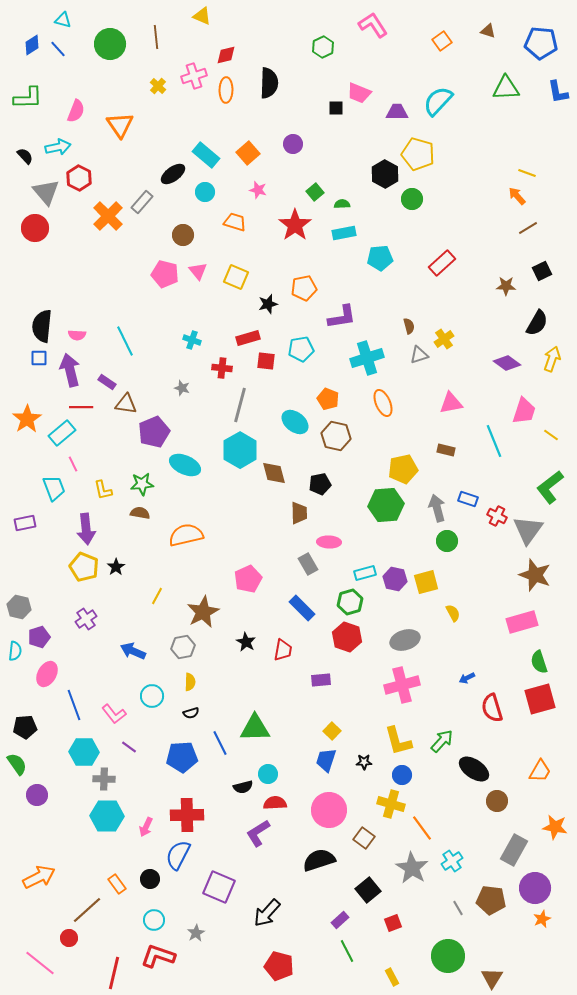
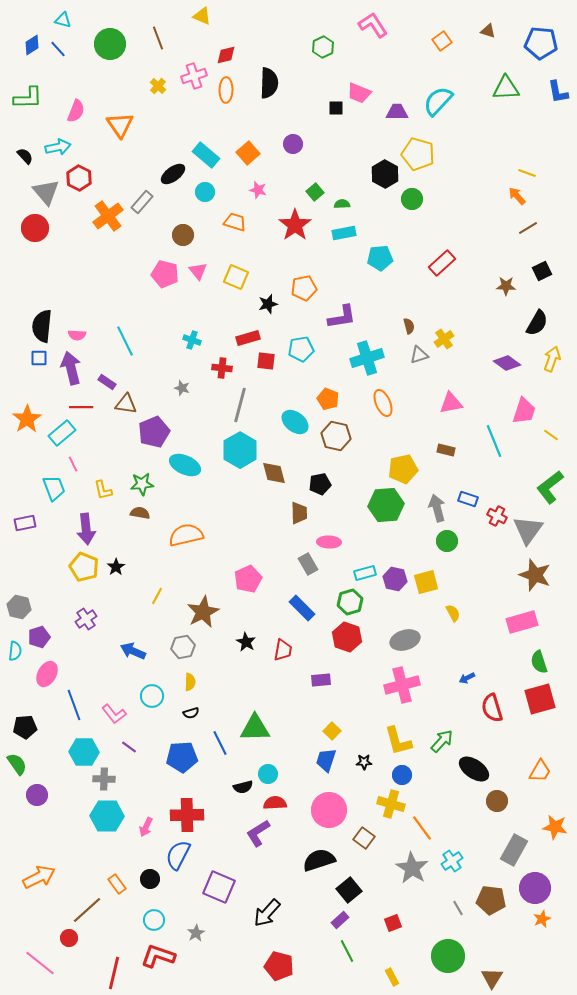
brown line at (156, 37): moved 2 px right, 1 px down; rotated 15 degrees counterclockwise
orange cross at (108, 216): rotated 8 degrees clockwise
purple arrow at (70, 370): moved 1 px right, 2 px up
black square at (368, 890): moved 19 px left
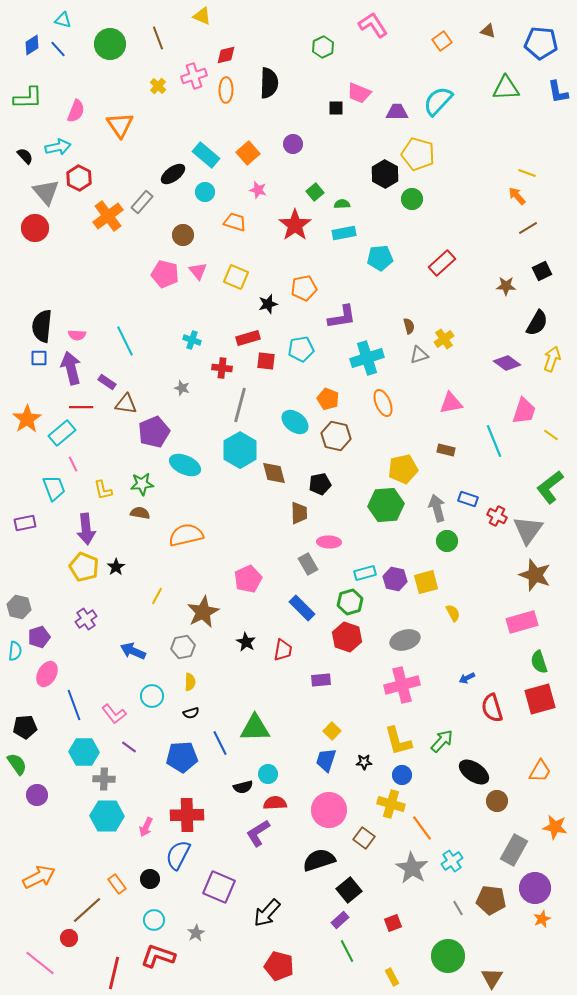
black ellipse at (474, 769): moved 3 px down
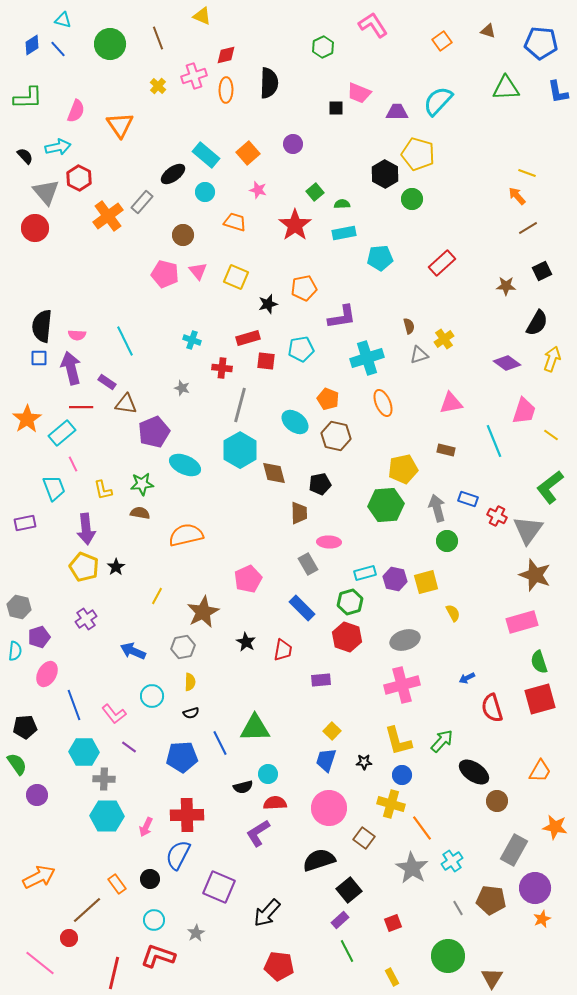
pink circle at (329, 810): moved 2 px up
red pentagon at (279, 966): rotated 8 degrees counterclockwise
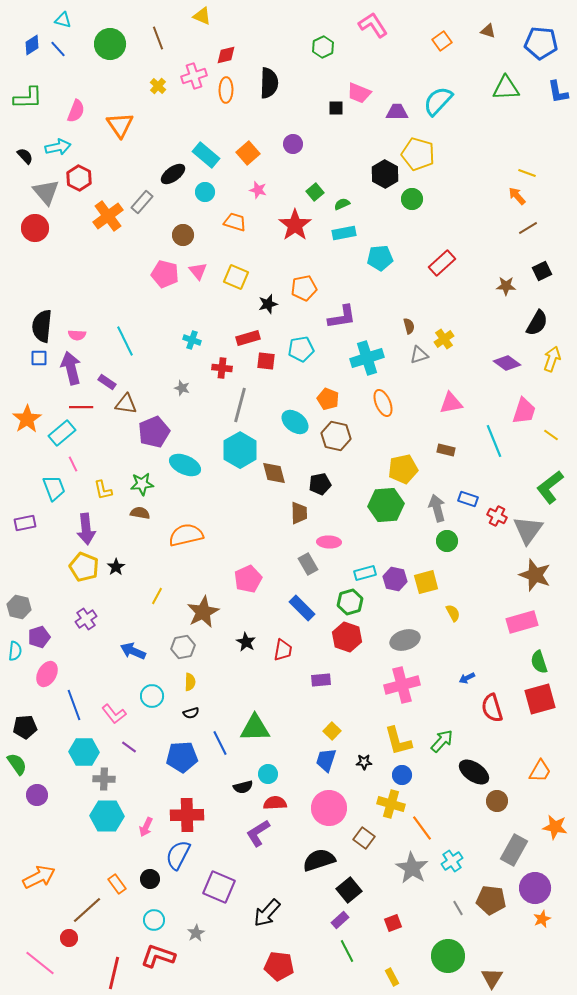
green semicircle at (342, 204): rotated 21 degrees counterclockwise
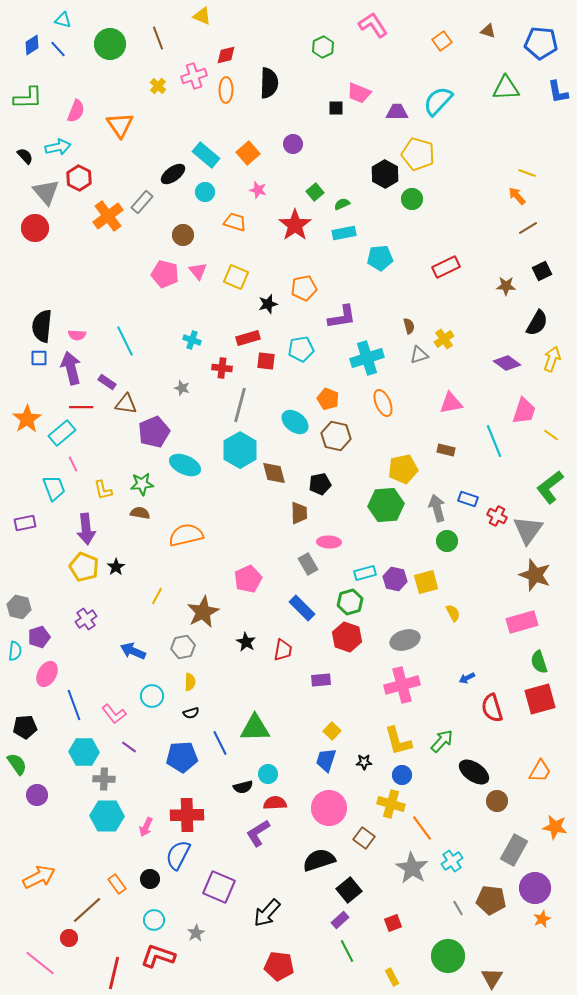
red rectangle at (442, 263): moved 4 px right, 4 px down; rotated 16 degrees clockwise
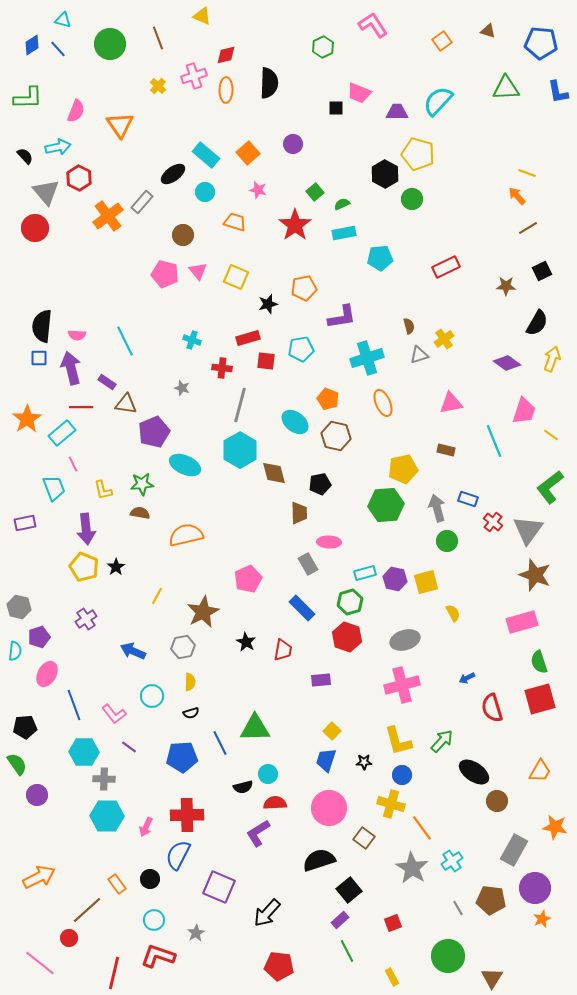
red cross at (497, 516): moved 4 px left, 6 px down; rotated 12 degrees clockwise
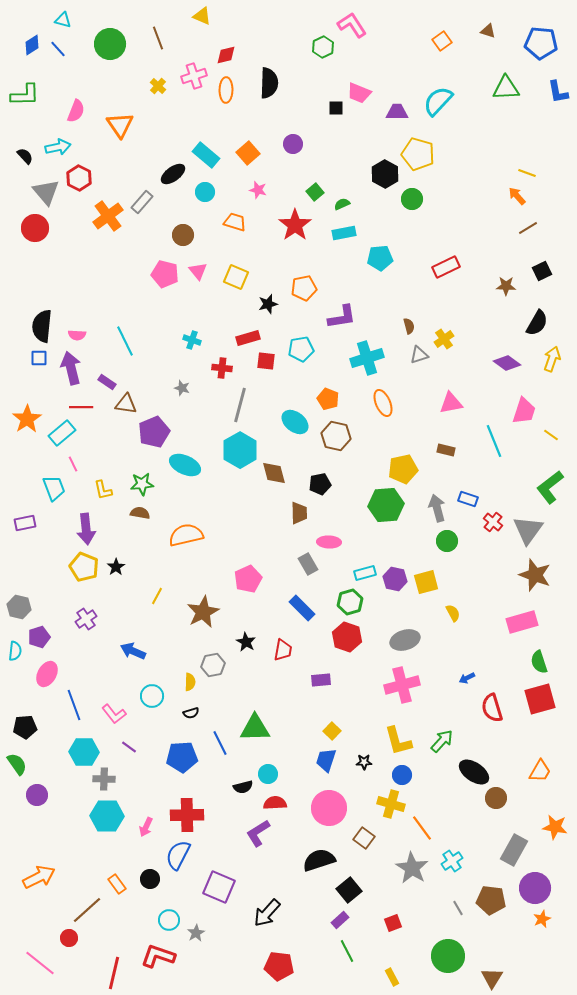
pink L-shape at (373, 25): moved 21 px left
green L-shape at (28, 98): moved 3 px left, 3 px up
gray hexagon at (183, 647): moved 30 px right, 18 px down
brown circle at (497, 801): moved 1 px left, 3 px up
cyan circle at (154, 920): moved 15 px right
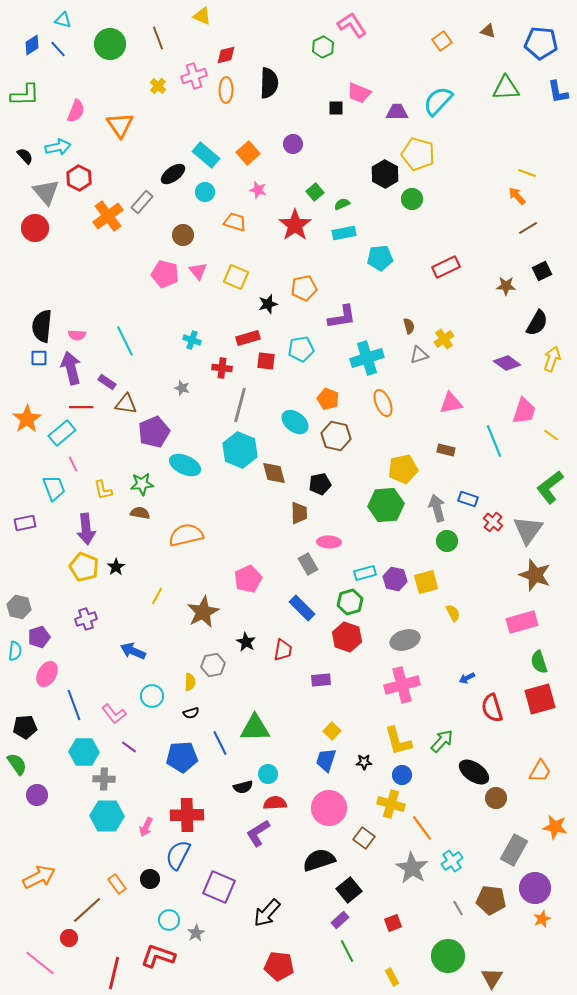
cyan hexagon at (240, 450): rotated 8 degrees counterclockwise
purple cross at (86, 619): rotated 15 degrees clockwise
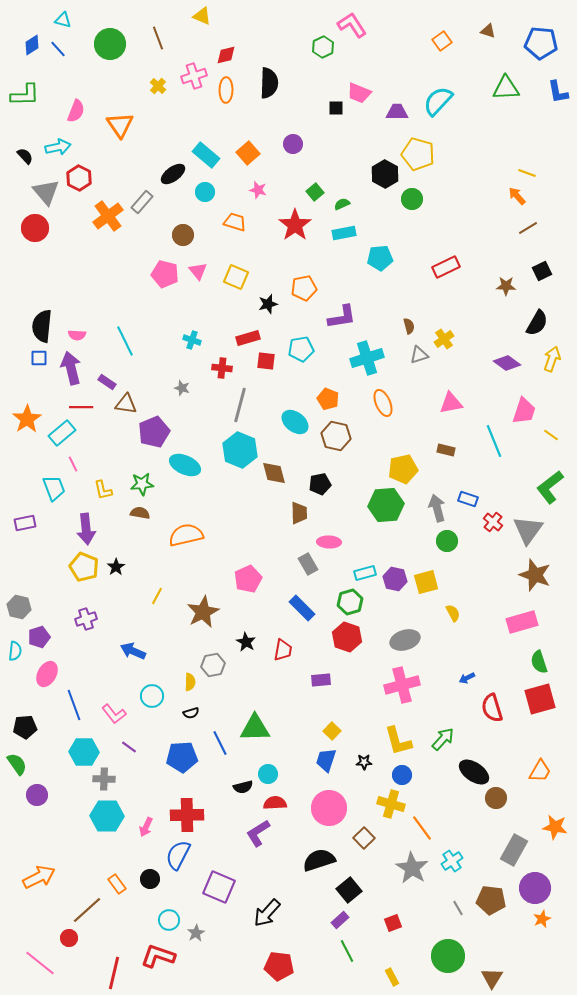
green arrow at (442, 741): moved 1 px right, 2 px up
brown square at (364, 838): rotated 10 degrees clockwise
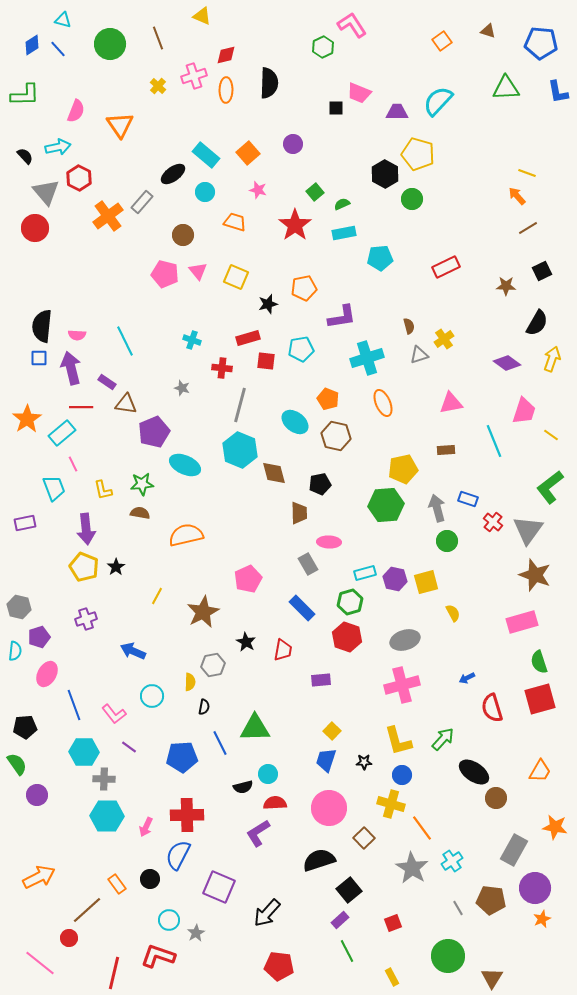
brown rectangle at (446, 450): rotated 18 degrees counterclockwise
black semicircle at (191, 713): moved 13 px right, 6 px up; rotated 63 degrees counterclockwise
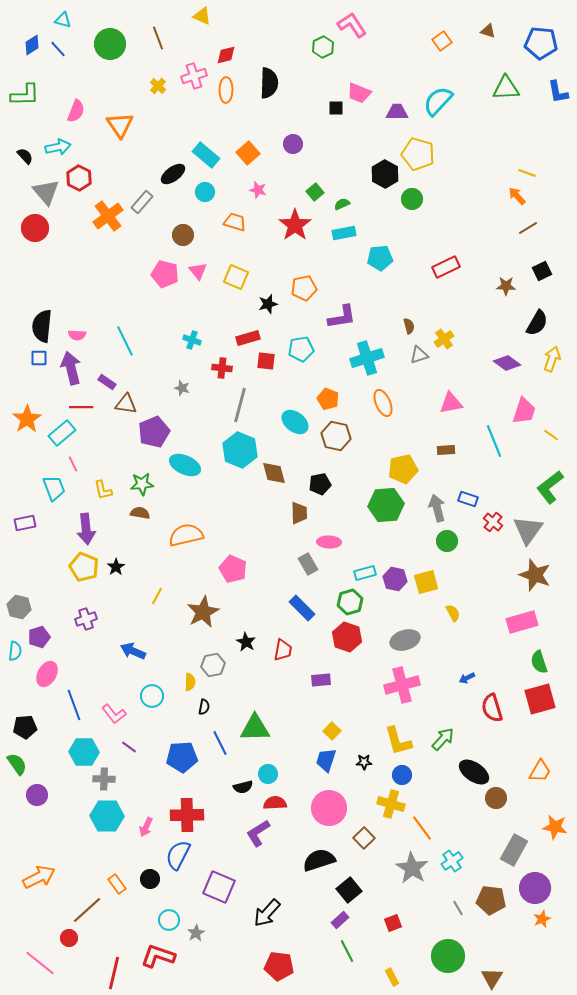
pink pentagon at (248, 579): moved 15 px left, 10 px up; rotated 24 degrees counterclockwise
